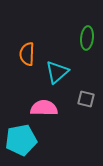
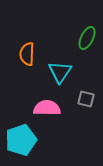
green ellipse: rotated 20 degrees clockwise
cyan triangle: moved 3 px right; rotated 15 degrees counterclockwise
pink semicircle: moved 3 px right
cyan pentagon: rotated 8 degrees counterclockwise
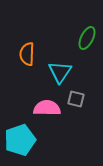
gray square: moved 10 px left
cyan pentagon: moved 1 px left
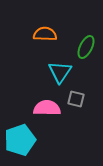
green ellipse: moved 1 px left, 9 px down
orange semicircle: moved 18 px right, 20 px up; rotated 90 degrees clockwise
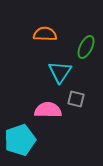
pink semicircle: moved 1 px right, 2 px down
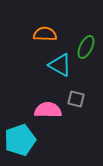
cyan triangle: moved 7 px up; rotated 35 degrees counterclockwise
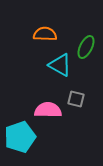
cyan pentagon: moved 3 px up
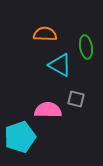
green ellipse: rotated 35 degrees counterclockwise
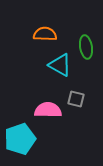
cyan pentagon: moved 2 px down
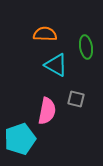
cyan triangle: moved 4 px left
pink semicircle: moved 1 px left, 1 px down; rotated 100 degrees clockwise
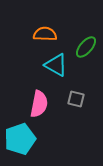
green ellipse: rotated 50 degrees clockwise
pink semicircle: moved 8 px left, 7 px up
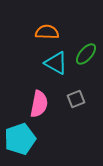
orange semicircle: moved 2 px right, 2 px up
green ellipse: moved 7 px down
cyan triangle: moved 2 px up
gray square: rotated 36 degrees counterclockwise
